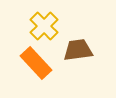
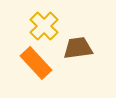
brown trapezoid: moved 2 px up
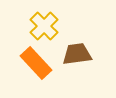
brown trapezoid: moved 1 px left, 6 px down
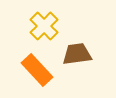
orange rectangle: moved 1 px right, 7 px down
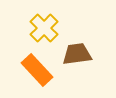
yellow cross: moved 2 px down
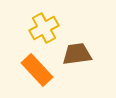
yellow cross: rotated 16 degrees clockwise
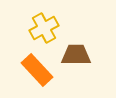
brown trapezoid: moved 1 px left, 1 px down; rotated 8 degrees clockwise
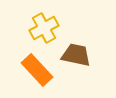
brown trapezoid: rotated 12 degrees clockwise
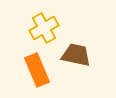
orange rectangle: rotated 20 degrees clockwise
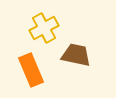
orange rectangle: moved 6 px left
